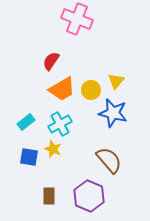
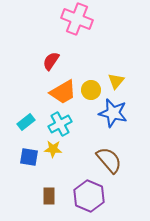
orange trapezoid: moved 1 px right, 3 px down
yellow star: rotated 18 degrees counterclockwise
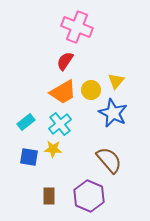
pink cross: moved 8 px down
red semicircle: moved 14 px right
blue star: rotated 12 degrees clockwise
cyan cross: rotated 10 degrees counterclockwise
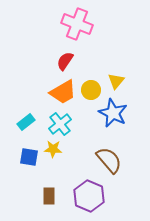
pink cross: moved 3 px up
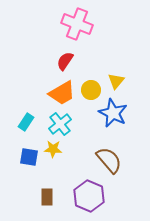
orange trapezoid: moved 1 px left, 1 px down
cyan rectangle: rotated 18 degrees counterclockwise
brown rectangle: moved 2 px left, 1 px down
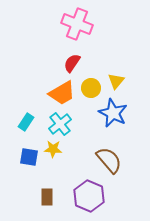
red semicircle: moved 7 px right, 2 px down
yellow circle: moved 2 px up
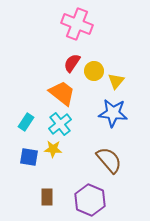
yellow circle: moved 3 px right, 17 px up
orange trapezoid: rotated 112 degrees counterclockwise
blue star: rotated 20 degrees counterclockwise
purple hexagon: moved 1 px right, 4 px down
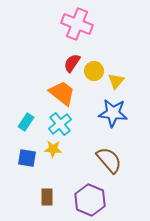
blue square: moved 2 px left, 1 px down
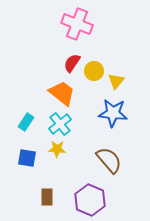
yellow star: moved 4 px right
